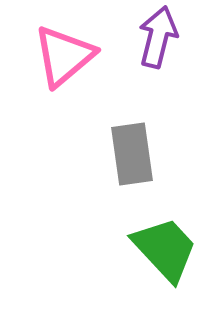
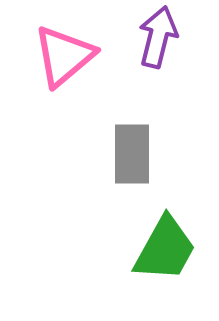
gray rectangle: rotated 8 degrees clockwise
green trapezoid: rotated 72 degrees clockwise
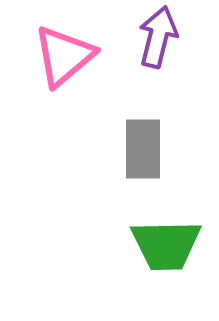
gray rectangle: moved 11 px right, 5 px up
green trapezoid: moved 1 px right, 4 px up; rotated 60 degrees clockwise
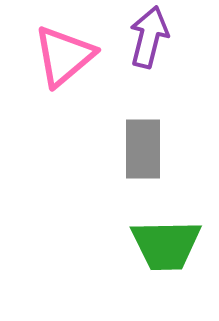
purple arrow: moved 9 px left
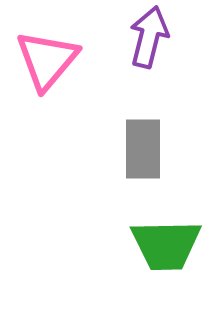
pink triangle: moved 17 px left, 4 px down; rotated 10 degrees counterclockwise
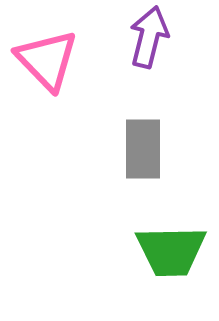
pink triangle: rotated 24 degrees counterclockwise
green trapezoid: moved 5 px right, 6 px down
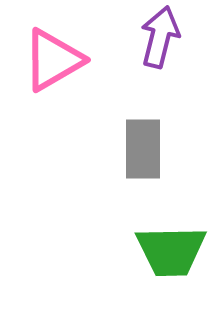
purple arrow: moved 11 px right
pink triangle: moved 6 px right; rotated 44 degrees clockwise
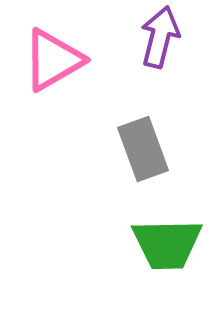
gray rectangle: rotated 20 degrees counterclockwise
green trapezoid: moved 4 px left, 7 px up
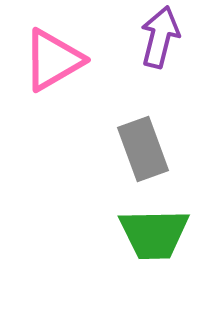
green trapezoid: moved 13 px left, 10 px up
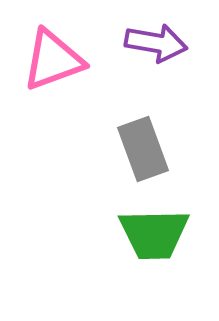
purple arrow: moved 4 px left, 6 px down; rotated 86 degrees clockwise
pink triangle: rotated 10 degrees clockwise
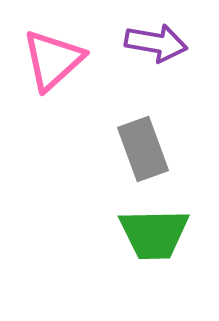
pink triangle: rotated 22 degrees counterclockwise
